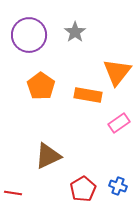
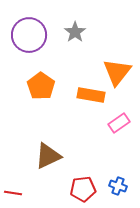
orange rectangle: moved 3 px right
red pentagon: rotated 25 degrees clockwise
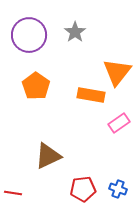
orange pentagon: moved 5 px left
blue cross: moved 3 px down
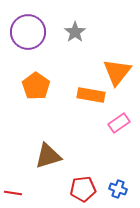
purple circle: moved 1 px left, 3 px up
brown triangle: rotated 8 degrees clockwise
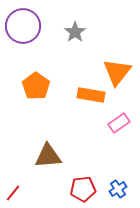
purple circle: moved 5 px left, 6 px up
brown triangle: rotated 12 degrees clockwise
blue cross: rotated 36 degrees clockwise
red line: rotated 60 degrees counterclockwise
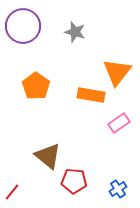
gray star: rotated 20 degrees counterclockwise
brown triangle: rotated 44 degrees clockwise
red pentagon: moved 9 px left, 8 px up; rotated 10 degrees clockwise
red line: moved 1 px left, 1 px up
